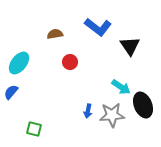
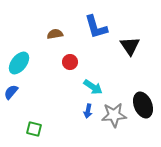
blue L-shape: moved 2 px left; rotated 36 degrees clockwise
cyan arrow: moved 28 px left
gray star: moved 2 px right
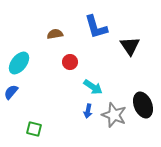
gray star: rotated 25 degrees clockwise
